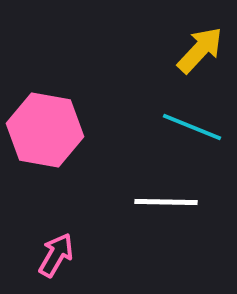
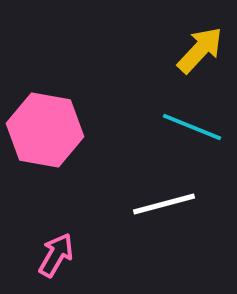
white line: moved 2 px left, 2 px down; rotated 16 degrees counterclockwise
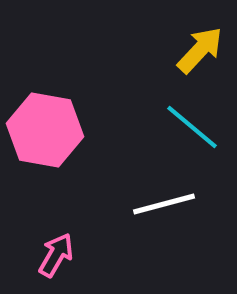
cyan line: rotated 18 degrees clockwise
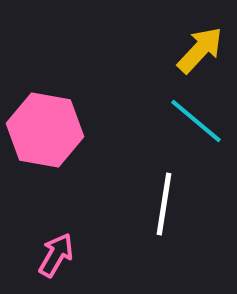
cyan line: moved 4 px right, 6 px up
white line: rotated 66 degrees counterclockwise
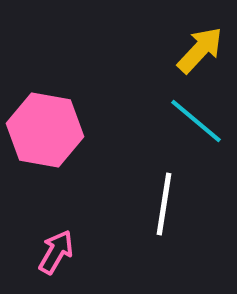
pink arrow: moved 3 px up
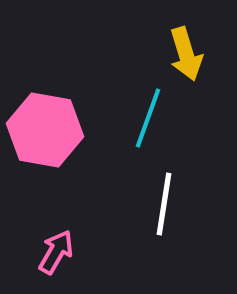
yellow arrow: moved 14 px left, 4 px down; rotated 120 degrees clockwise
cyan line: moved 48 px left, 3 px up; rotated 70 degrees clockwise
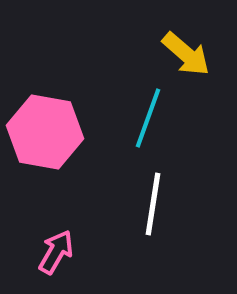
yellow arrow: rotated 32 degrees counterclockwise
pink hexagon: moved 2 px down
white line: moved 11 px left
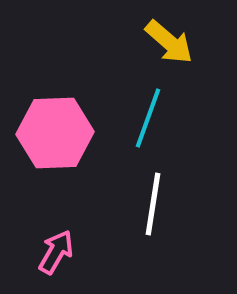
yellow arrow: moved 17 px left, 12 px up
pink hexagon: moved 10 px right, 1 px down; rotated 12 degrees counterclockwise
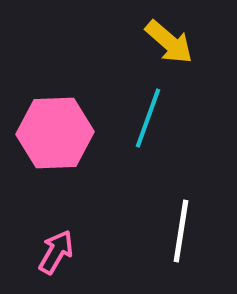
white line: moved 28 px right, 27 px down
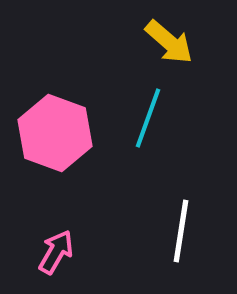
pink hexagon: rotated 22 degrees clockwise
